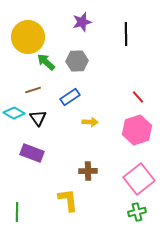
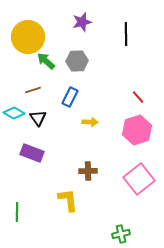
green arrow: moved 1 px up
blue rectangle: rotated 30 degrees counterclockwise
green cross: moved 16 px left, 22 px down
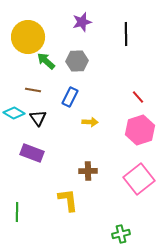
brown line: rotated 28 degrees clockwise
pink hexagon: moved 3 px right
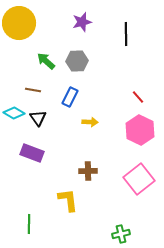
yellow circle: moved 9 px left, 14 px up
pink hexagon: rotated 16 degrees counterclockwise
green line: moved 12 px right, 12 px down
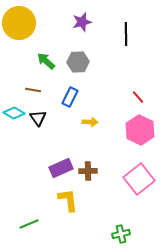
gray hexagon: moved 1 px right, 1 px down
purple rectangle: moved 29 px right, 15 px down; rotated 45 degrees counterclockwise
green line: rotated 66 degrees clockwise
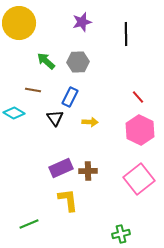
black triangle: moved 17 px right
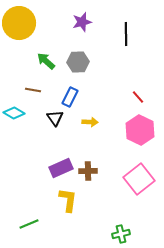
yellow L-shape: rotated 15 degrees clockwise
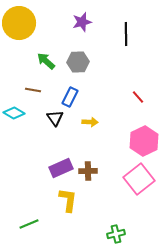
pink hexagon: moved 4 px right, 11 px down; rotated 8 degrees clockwise
green cross: moved 5 px left
